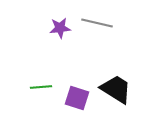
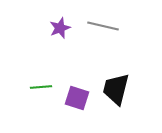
gray line: moved 6 px right, 3 px down
purple star: rotated 15 degrees counterclockwise
black trapezoid: rotated 108 degrees counterclockwise
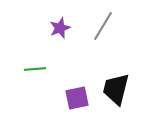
gray line: rotated 72 degrees counterclockwise
green line: moved 6 px left, 18 px up
purple square: rotated 30 degrees counterclockwise
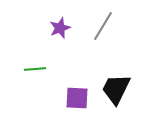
black trapezoid: rotated 12 degrees clockwise
purple square: rotated 15 degrees clockwise
